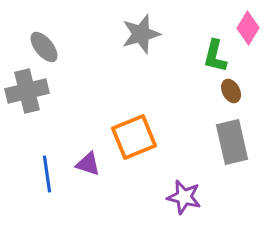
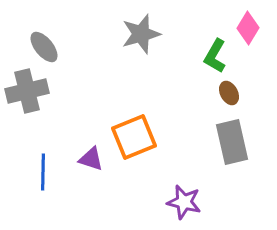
green L-shape: rotated 16 degrees clockwise
brown ellipse: moved 2 px left, 2 px down
purple triangle: moved 3 px right, 5 px up
blue line: moved 4 px left, 2 px up; rotated 9 degrees clockwise
purple star: moved 5 px down
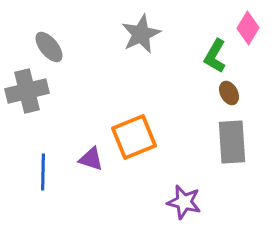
gray star: rotated 9 degrees counterclockwise
gray ellipse: moved 5 px right
gray rectangle: rotated 9 degrees clockwise
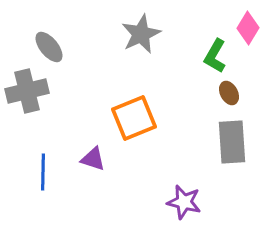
orange square: moved 19 px up
purple triangle: moved 2 px right
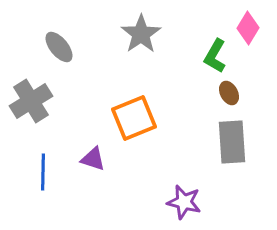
gray star: rotated 9 degrees counterclockwise
gray ellipse: moved 10 px right
gray cross: moved 4 px right, 10 px down; rotated 18 degrees counterclockwise
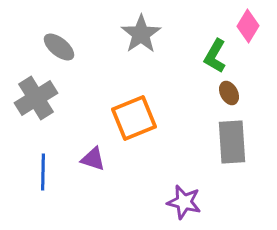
pink diamond: moved 2 px up
gray ellipse: rotated 12 degrees counterclockwise
gray cross: moved 5 px right, 3 px up
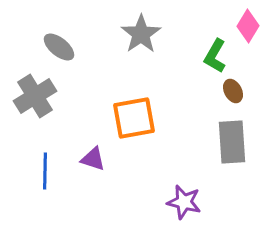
brown ellipse: moved 4 px right, 2 px up
gray cross: moved 1 px left, 2 px up
orange square: rotated 12 degrees clockwise
blue line: moved 2 px right, 1 px up
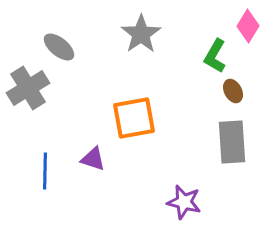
gray cross: moved 7 px left, 8 px up
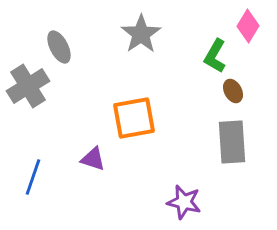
gray ellipse: rotated 24 degrees clockwise
gray cross: moved 2 px up
blue line: moved 12 px left, 6 px down; rotated 18 degrees clockwise
